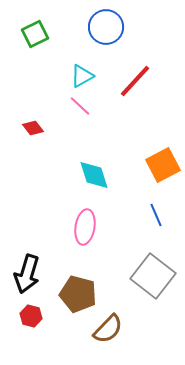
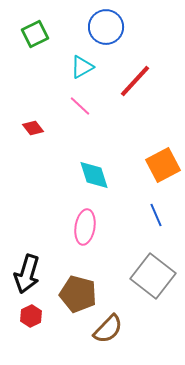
cyan triangle: moved 9 px up
red hexagon: rotated 20 degrees clockwise
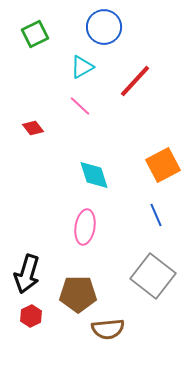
blue circle: moved 2 px left
brown pentagon: rotated 15 degrees counterclockwise
brown semicircle: rotated 40 degrees clockwise
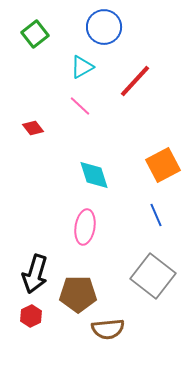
green square: rotated 12 degrees counterclockwise
black arrow: moved 8 px right
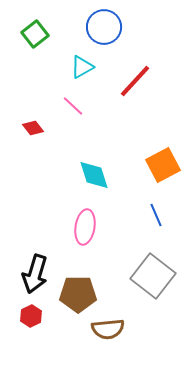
pink line: moved 7 px left
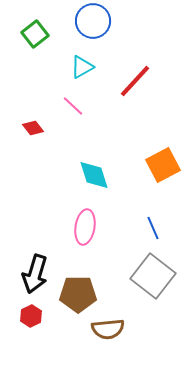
blue circle: moved 11 px left, 6 px up
blue line: moved 3 px left, 13 px down
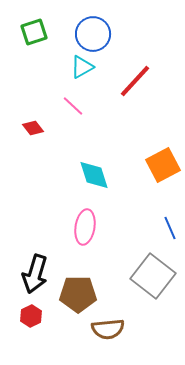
blue circle: moved 13 px down
green square: moved 1 px left, 2 px up; rotated 20 degrees clockwise
blue line: moved 17 px right
